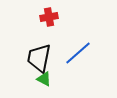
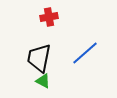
blue line: moved 7 px right
green triangle: moved 1 px left, 2 px down
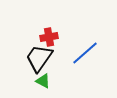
red cross: moved 20 px down
black trapezoid: rotated 24 degrees clockwise
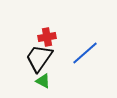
red cross: moved 2 px left
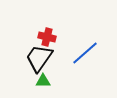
red cross: rotated 24 degrees clockwise
green triangle: rotated 28 degrees counterclockwise
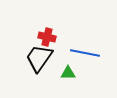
blue line: rotated 52 degrees clockwise
green triangle: moved 25 px right, 8 px up
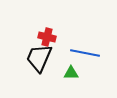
black trapezoid: rotated 12 degrees counterclockwise
green triangle: moved 3 px right
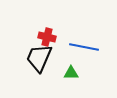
blue line: moved 1 px left, 6 px up
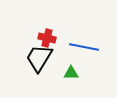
red cross: moved 1 px down
black trapezoid: rotated 8 degrees clockwise
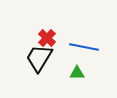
red cross: rotated 30 degrees clockwise
green triangle: moved 6 px right
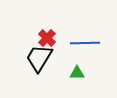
blue line: moved 1 px right, 4 px up; rotated 12 degrees counterclockwise
